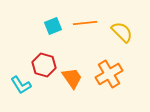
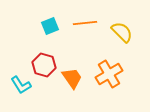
cyan square: moved 3 px left
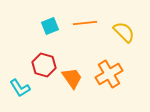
yellow semicircle: moved 2 px right
cyan L-shape: moved 1 px left, 3 px down
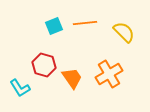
cyan square: moved 4 px right
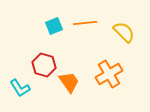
orange trapezoid: moved 3 px left, 4 px down
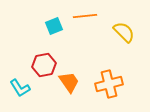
orange line: moved 7 px up
red hexagon: rotated 25 degrees counterclockwise
orange cross: moved 10 px down; rotated 16 degrees clockwise
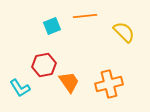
cyan square: moved 2 px left
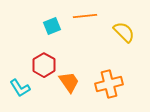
red hexagon: rotated 20 degrees counterclockwise
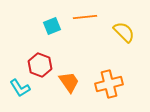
orange line: moved 1 px down
red hexagon: moved 4 px left; rotated 10 degrees counterclockwise
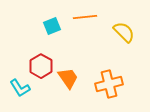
red hexagon: moved 1 px right, 1 px down; rotated 10 degrees clockwise
orange trapezoid: moved 1 px left, 4 px up
